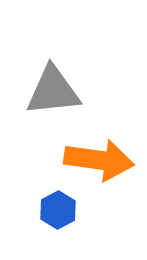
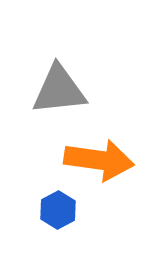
gray triangle: moved 6 px right, 1 px up
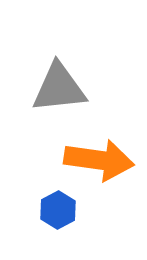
gray triangle: moved 2 px up
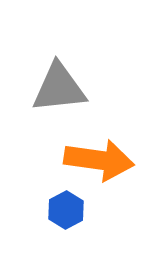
blue hexagon: moved 8 px right
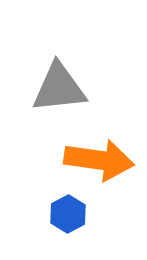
blue hexagon: moved 2 px right, 4 px down
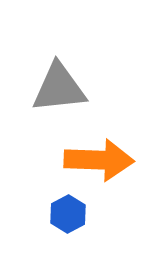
orange arrow: rotated 6 degrees counterclockwise
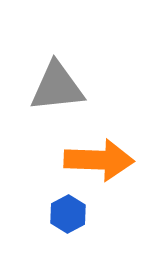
gray triangle: moved 2 px left, 1 px up
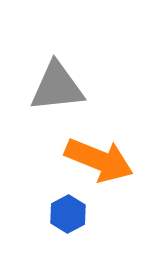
orange arrow: rotated 20 degrees clockwise
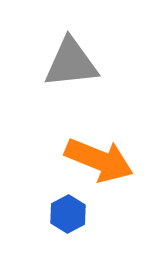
gray triangle: moved 14 px right, 24 px up
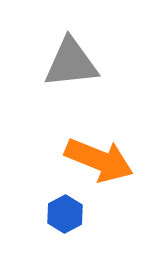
blue hexagon: moved 3 px left
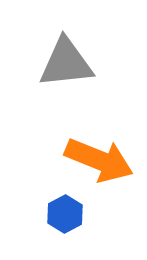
gray triangle: moved 5 px left
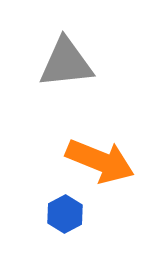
orange arrow: moved 1 px right, 1 px down
